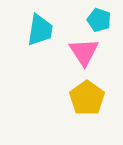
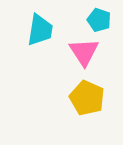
yellow pentagon: rotated 12 degrees counterclockwise
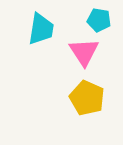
cyan pentagon: rotated 10 degrees counterclockwise
cyan trapezoid: moved 1 px right, 1 px up
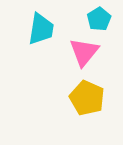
cyan pentagon: moved 1 px up; rotated 30 degrees clockwise
pink triangle: rotated 12 degrees clockwise
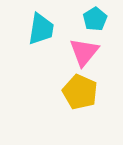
cyan pentagon: moved 4 px left
yellow pentagon: moved 7 px left, 6 px up
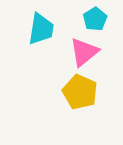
pink triangle: rotated 12 degrees clockwise
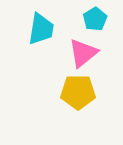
pink triangle: moved 1 px left, 1 px down
yellow pentagon: moved 2 px left; rotated 24 degrees counterclockwise
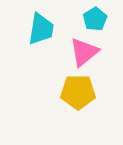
pink triangle: moved 1 px right, 1 px up
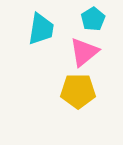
cyan pentagon: moved 2 px left
yellow pentagon: moved 1 px up
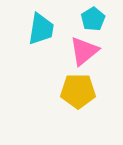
pink triangle: moved 1 px up
